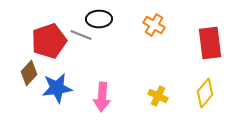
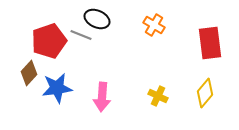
black ellipse: moved 2 px left; rotated 25 degrees clockwise
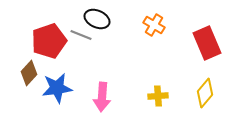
red rectangle: moved 3 px left; rotated 16 degrees counterclockwise
yellow cross: rotated 30 degrees counterclockwise
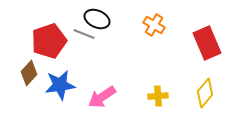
gray line: moved 3 px right, 1 px up
blue star: moved 3 px right, 3 px up
pink arrow: rotated 52 degrees clockwise
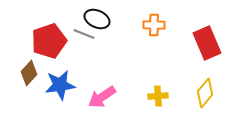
orange cross: rotated 30 degrees counterclockwise
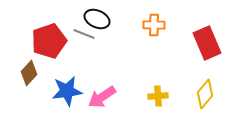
blue star: moved 7 px right, 6 px down
yellow diamond: moved 1 px down
